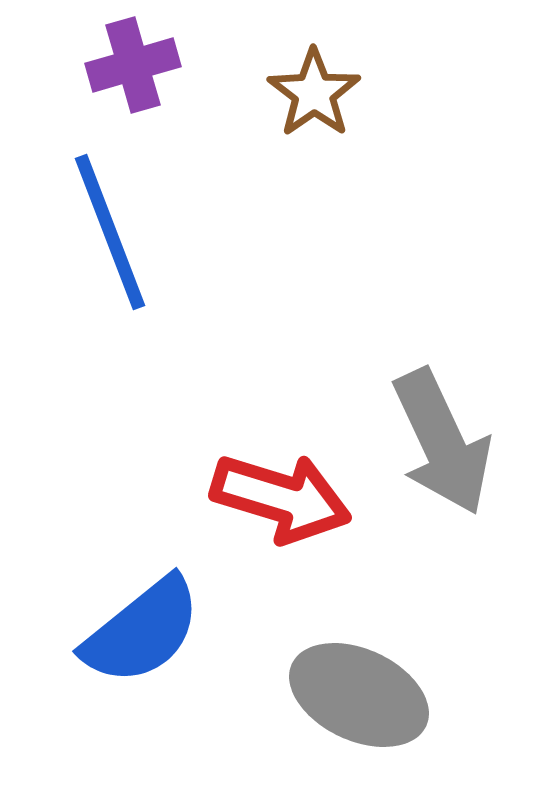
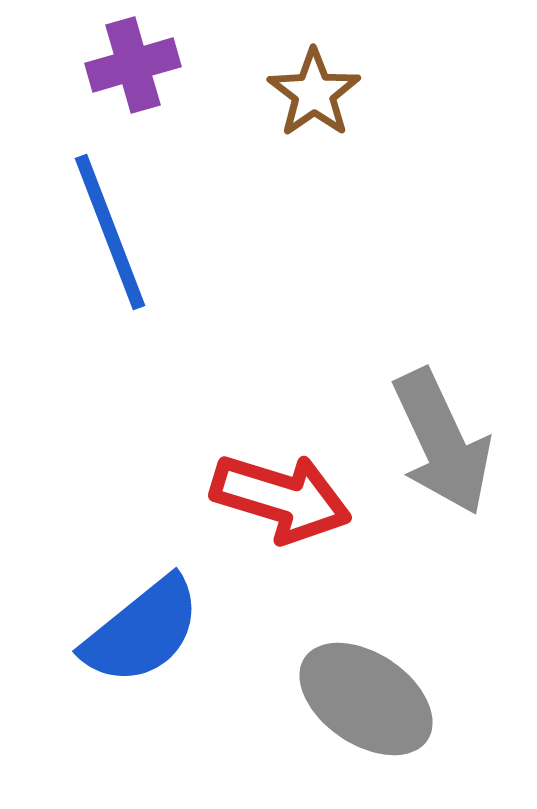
gray ellipse: moved 7 px right, 4 px down; rotated 9 degrees clockwise
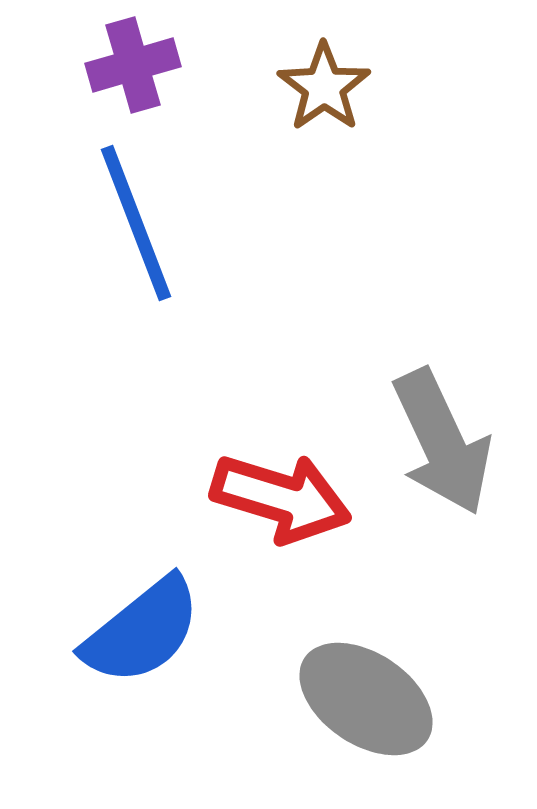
brown star: moved 10 px right, 6 px up
blue line: moved 26 px right, 9 px up
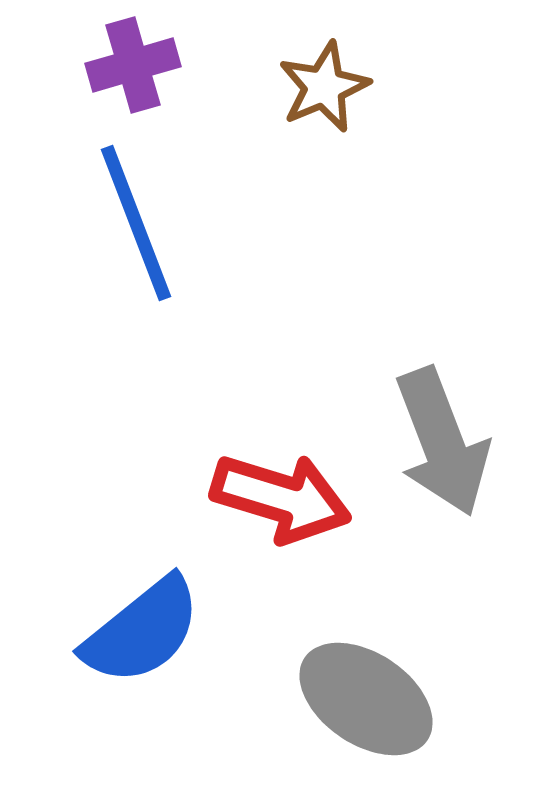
brown star: rotated 12 degrees clockwise
gray arrow: rotated 4 degrees clockwise
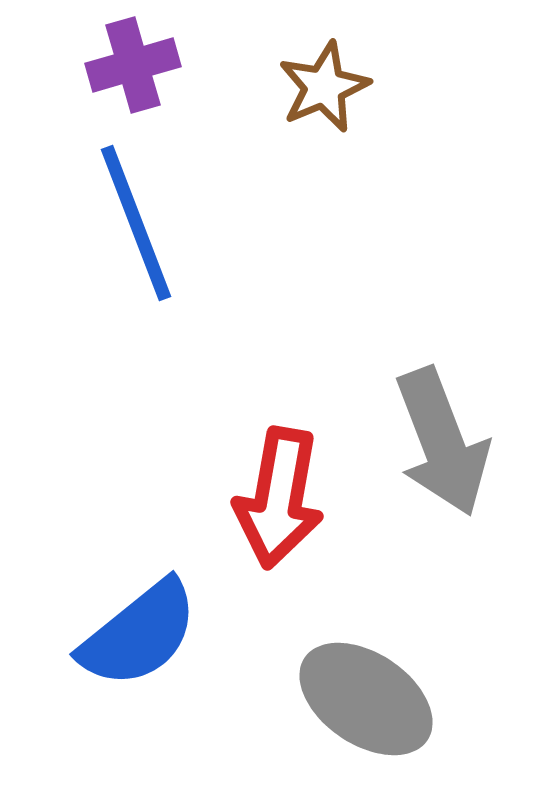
red arrow: moved 2 px left; rotated 83 degrees clockwise
blue semicircle: moved 3 px left, 3 px down
